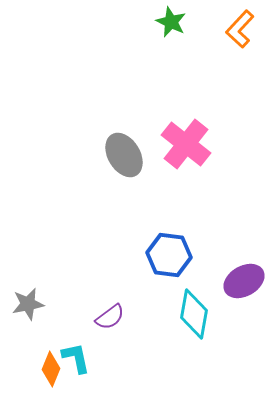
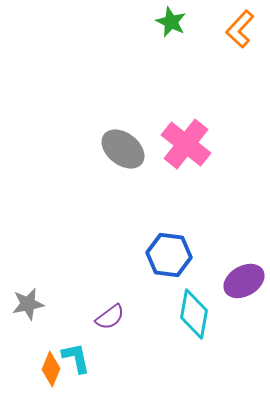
gray ellipse: moved 1 px left, 6 px up; rotated 21 degrees counterclockwise
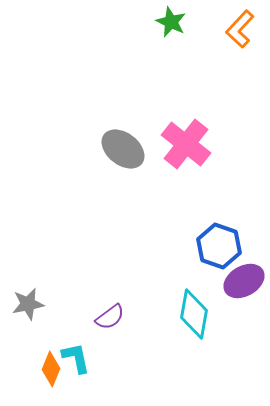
blue hexagon: moved 50 px right, 9 px up; rotated 12 degrees clockwise
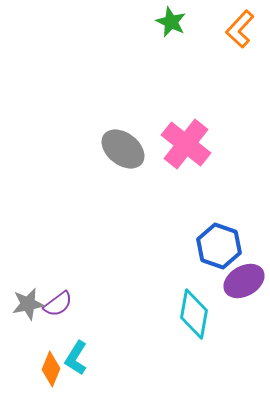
purple semicircle: moved 52 px left, 13 px up
cyan L-shape: rotated 136 degrees counterclockwise
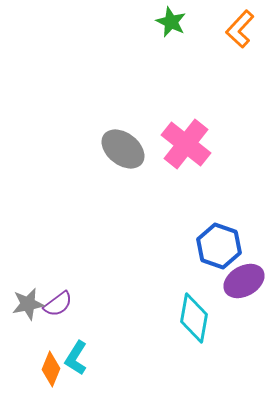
cyan diamond: moved 4 px down
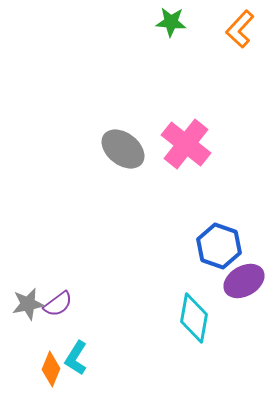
green star: rotated 20 degrees counterclockwise
